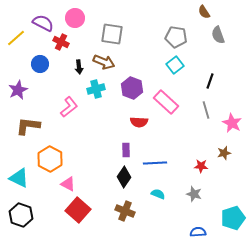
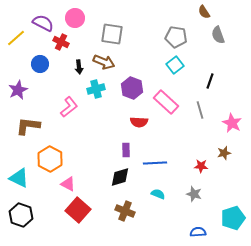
gray line: moved 6 px left
black diamond: moved 4 px left; rotated 40 degrees clockwise
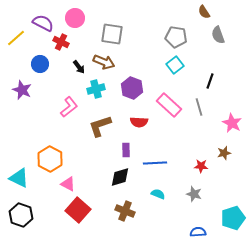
black arrow: rotated 32 degrees counterclockwise
purple star: moved 4 px right; rotated 24 degrees counterclockwise
pink rectangle: moved 3 px right, 3 px down
gray line: moved 1 px left, 3 px up
brown L-shape: moved 72 px right; rotated 25 degrees counterclockwise
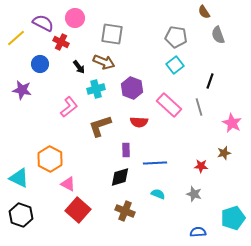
purple star: rotated 12 degrees counterclockwise
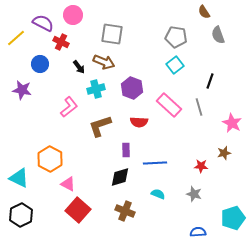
pink circle: moved 2 px left, 3 px up
black hexagon: rotated 15 degrees clockwise
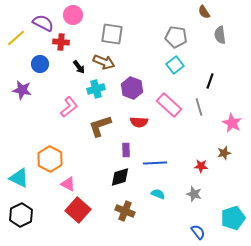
gray semicircle: moved 2 px right; rotated 12 degrees clockwise
red cross: rotated 21 degrees counterclockwise
blue semicircle: rotated 56 degrees clockwise
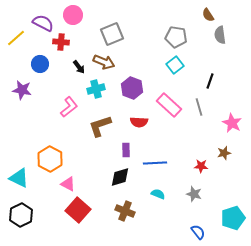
brown semicircle: moved 4 px right, 3 px down
gray square: rotated 30 degrees counterclockwise
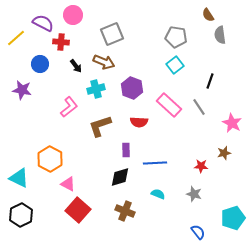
black arrow: moved 3 px left, 1 px up
gray line: rotated 18 degrees counterclockwise
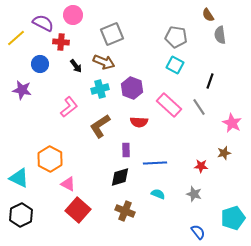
cyan square: rotated 24 degrees counterclockwise
cyan cross: moved 4 px right
brown L-shape: rotated 15 degrees counterclockwise
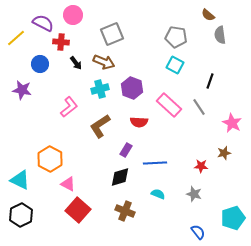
brown semicircle: rotated 16 degrees counterclockwise
black arrow: moved 3 px up
purple rectangle: rotated 32 degrees clockwise
cyan triangle: moved 1 px right, 2 px down
